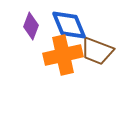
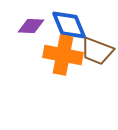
purple diamond: rotated 72 degrees clockwise
orange cross: rotated 24 degrees clockwise
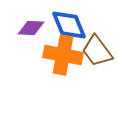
purple diamond: moved 2 px down
brown trapezoid: rotated 32 degrees clockwise
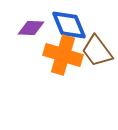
orange cross: rotated 6 degrees clockwise
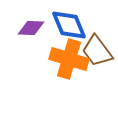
orange cross: moved 6 px right, 4 px down
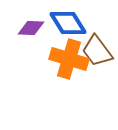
blue diamond: moved 1 px left, 2 px up; rotated 9 degrees counterclockwise
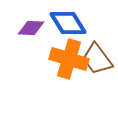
brown trapezoid: moved 8 px down
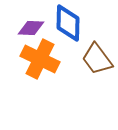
blue diamond: rotated 33 degrees clockwise
orange cross: moved 29 px left; rotated 9 degrees clockwise
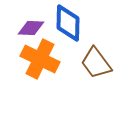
brown trapezoid: moved 1 px left, 4 px down
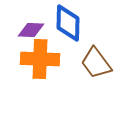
purple diamond: moved 2 px down
orange cross: rotated 24 degrees counterclockwise
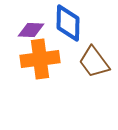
orange cross: rotated 9 degrees counterclockwise
brown trapezoid: moved 2 px left, 1 px up
